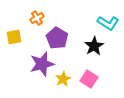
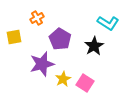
purple pentagon: moved 3 px right, 1 px down
pink square: moved 4 px left, 4 px down
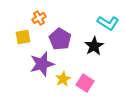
orange cross: moved 2 px right
yellow square: moved 9 px right
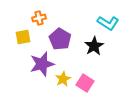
orange cross: rotated 16 degrees clockwise
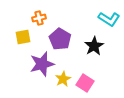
cyan L-shape: moved 1 px right, 4 px up
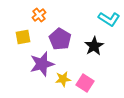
orange cross: moved 3 px up; rotated 24 degrees counterclockwise
yellow star: rotated 21 degrees clockwise
